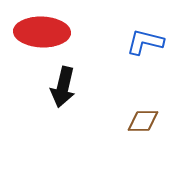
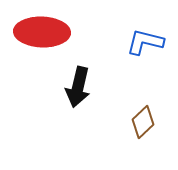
black arrow: moved 15 px right
brown diamond: moved 1 px down; rotated 44 degrees counterclockwise
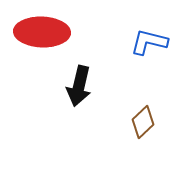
blue L-shape: moved 4 px right
black arrow: moved 1 px right, 1 px up
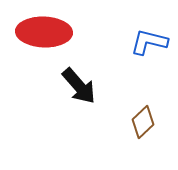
red ellipse: moved 2 px right
black arrow: rotated 54 degrees counterclockwise
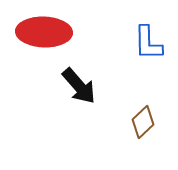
blue L-shape: moved 1 px left, 1 px down; rotated 105 degrees counterclockwise
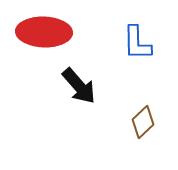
blue L-shape: moved 11 px left
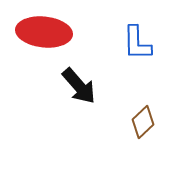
red ellipse: rotated 4 degrees clockwise
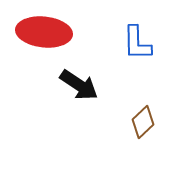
black arrow: moved 1 px up; rotated 15 degrees counterclockwise
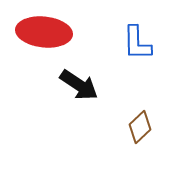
brown diamond: moved 3 px left, 5 px down
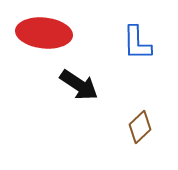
red ellipse: moved 1 px down
